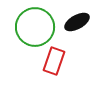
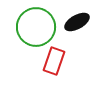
green circle: moved 1 px right
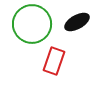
green circle: moved 4 px left, 3 px up
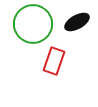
green circle: moved 1 px right
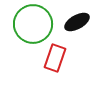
red rectangle: moved 1 px right, 3 px up
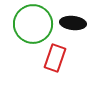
black ellipse: moved 4 px left, 1 px down; rotated 35 degrees clockwise
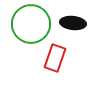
green circle: moved 2 px left
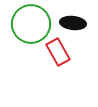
red rectangle: moved 3 px right, 6 px up; rotated 48 degrees counterclockwise
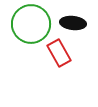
red rectangle: moved 1 px right, 1 px down
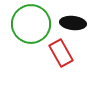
red rectangle: moved 2 px right
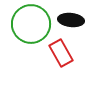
black ellipse: moved 2 px left, 3 px up
